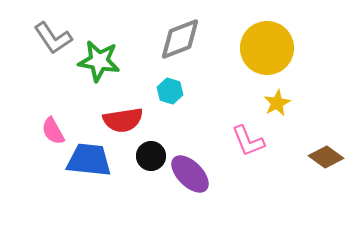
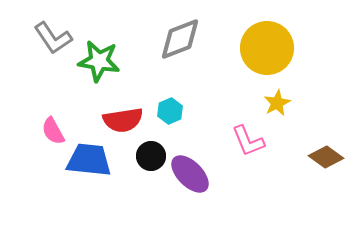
cyan hexagon: moved 20 px down; rotated 20 degrees clockwise
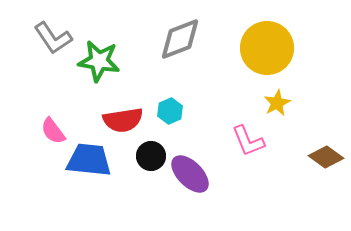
pink semicircle: rotated 8 degrees counterclockwise
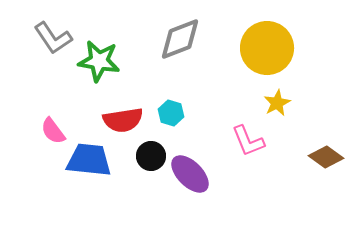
cyan hexagon: moved 1 px right, 2 px down; rotated 20 degrees counterclockwise
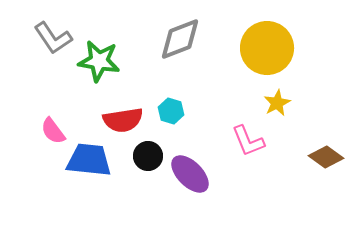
cyan hexagon: moved 2 px up
black circle: moved 3 px left
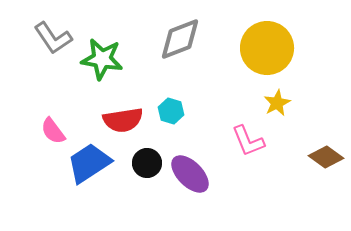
green star: moved 3 px right, 2 px up
black circle: moved 1 px left, 7 px down
blue trapezoid: moved 3 px down; rotated 39 degrees counterclockwise
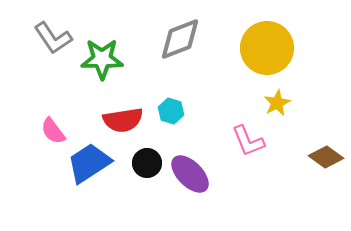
green star: rotated 9 degrees counterclockwise
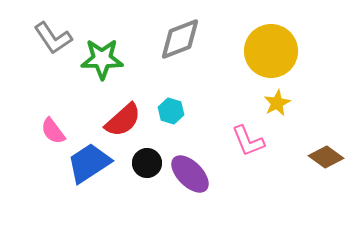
yellow circle: moved 4 px right, 3 px down
red semicircle: rotated 33 degrees counterclockwise
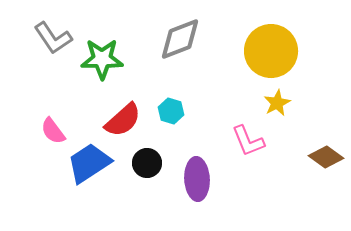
purple ellipse: moved 7 px right, 5 px down; rotated 42 degrees clockwise
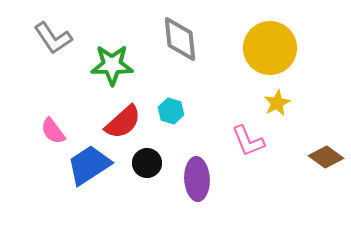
gray diamond: rotated 75 degrees counterclockwise
yellow circle: moved 1 px left, 3 px up
green star: moved 10 px right, 6 px down
red semicircle: moved 2 px down
blue trapezoid: moved 2 px down
